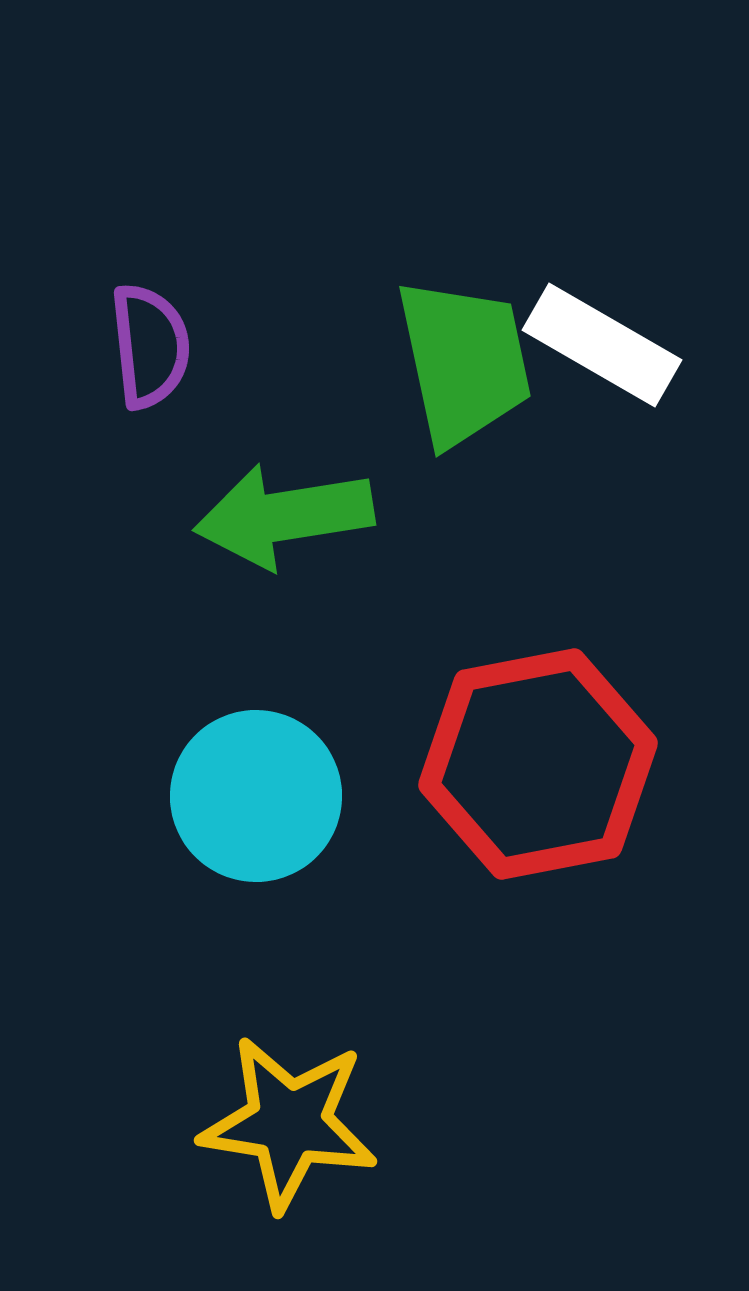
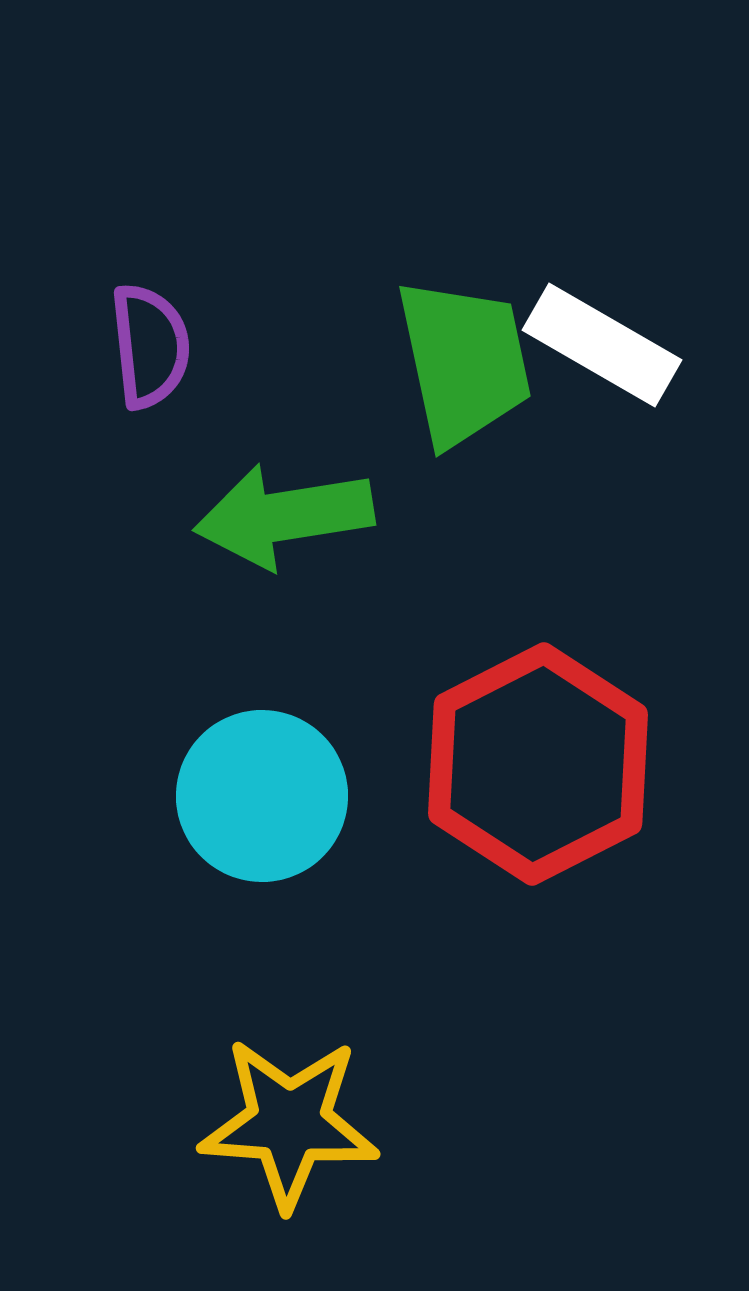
red hexagon: rotated 16 degrees counterclockwise
cyan circle: moved 6 px right
yellow star: rotated 5 degrees counterclockwise
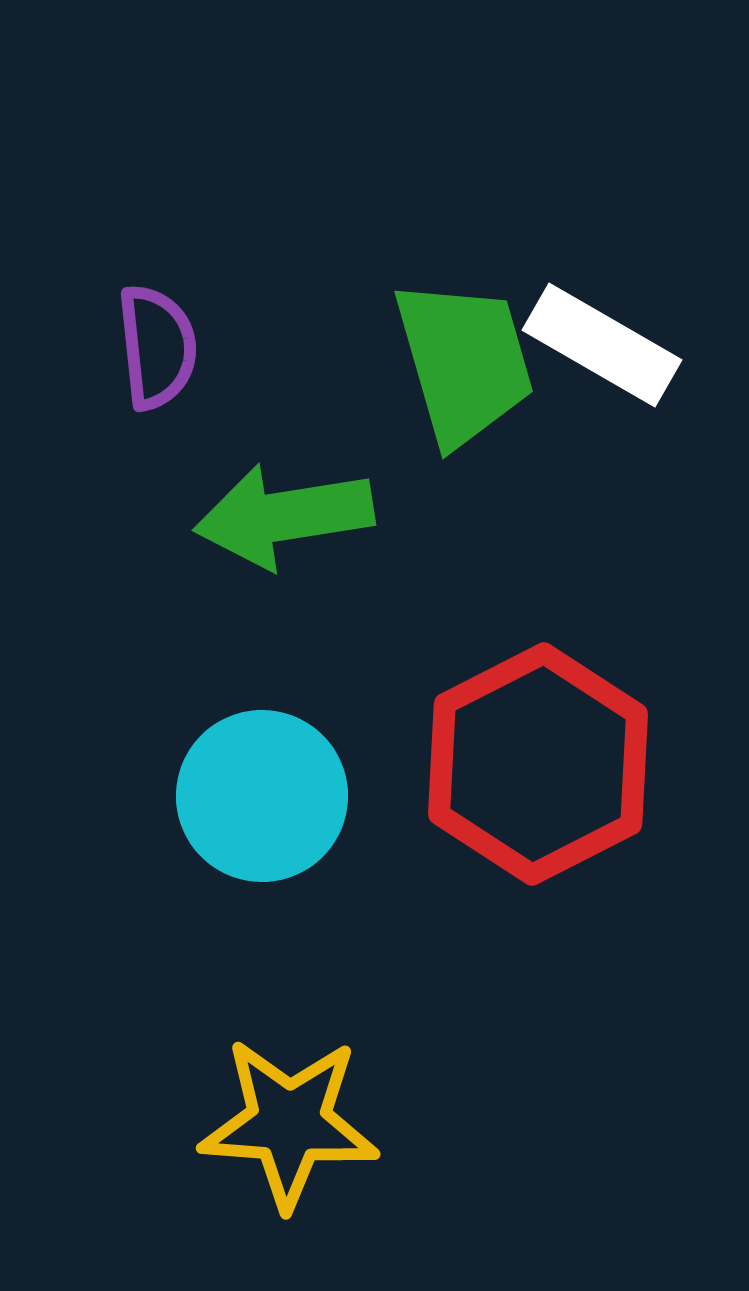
purple semicircle: moved 7 px right, 1 px down
green trapezoid: rotated 4 degrees counterclockwise
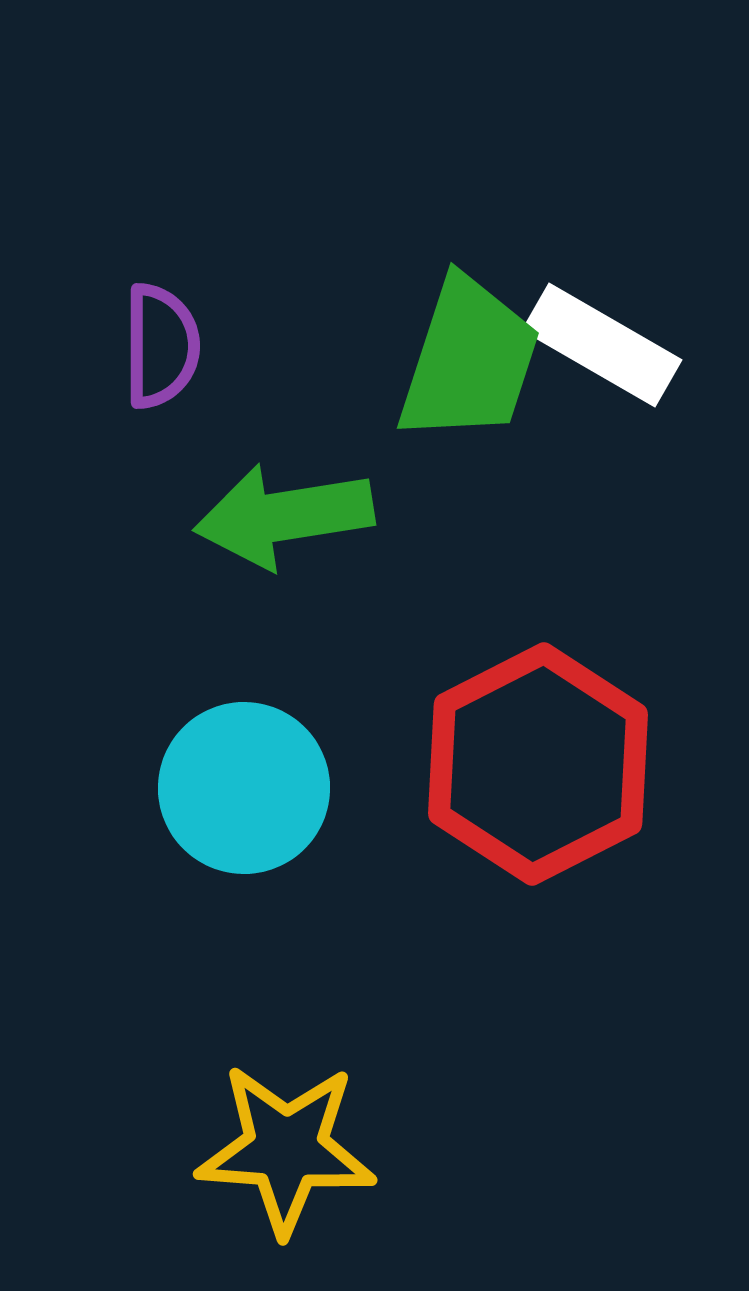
purple semicircle: moved 4 px right, 1 px up; rotated 6 degrees clockwise
green trapezoid: moved 5 px right, 2 px up; rotated 34 degrees clockwise
cyan circle: moved 18 px left, 8 px up
yellow star: moved 3 px left, 26 px down
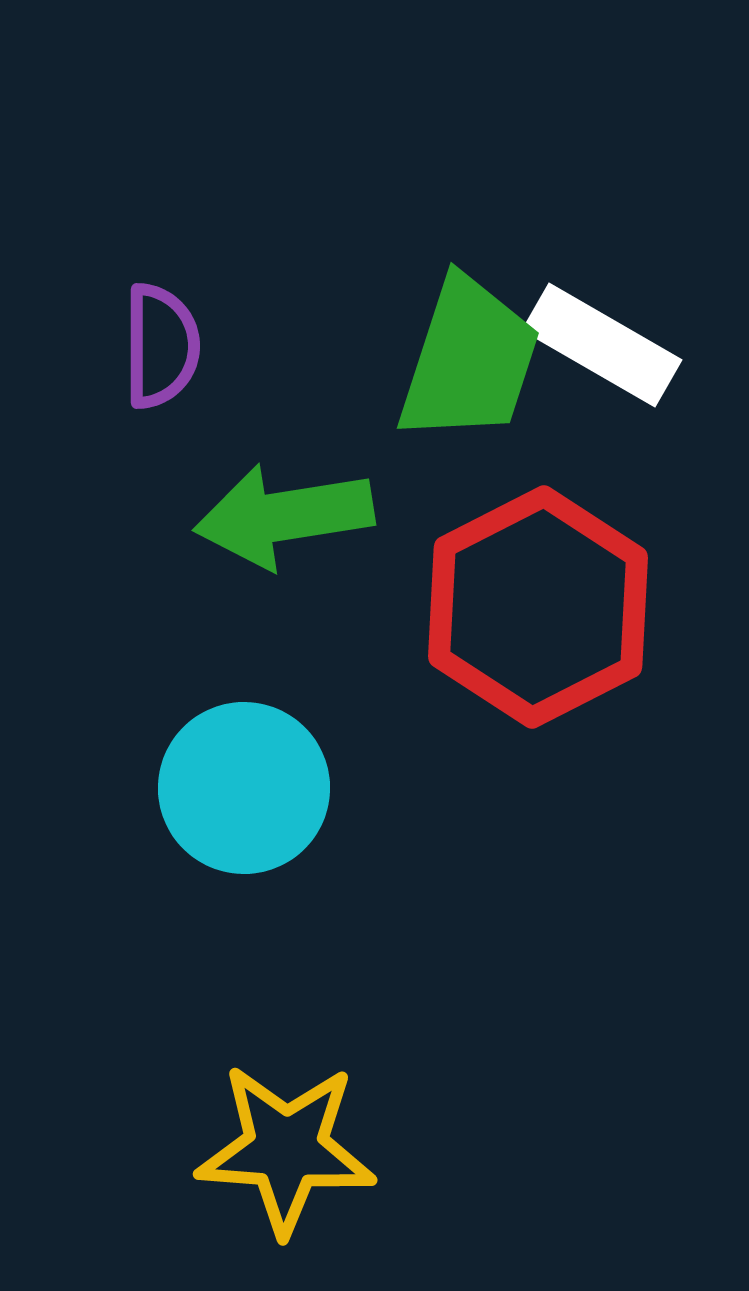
red hexagon: moved 157 px up
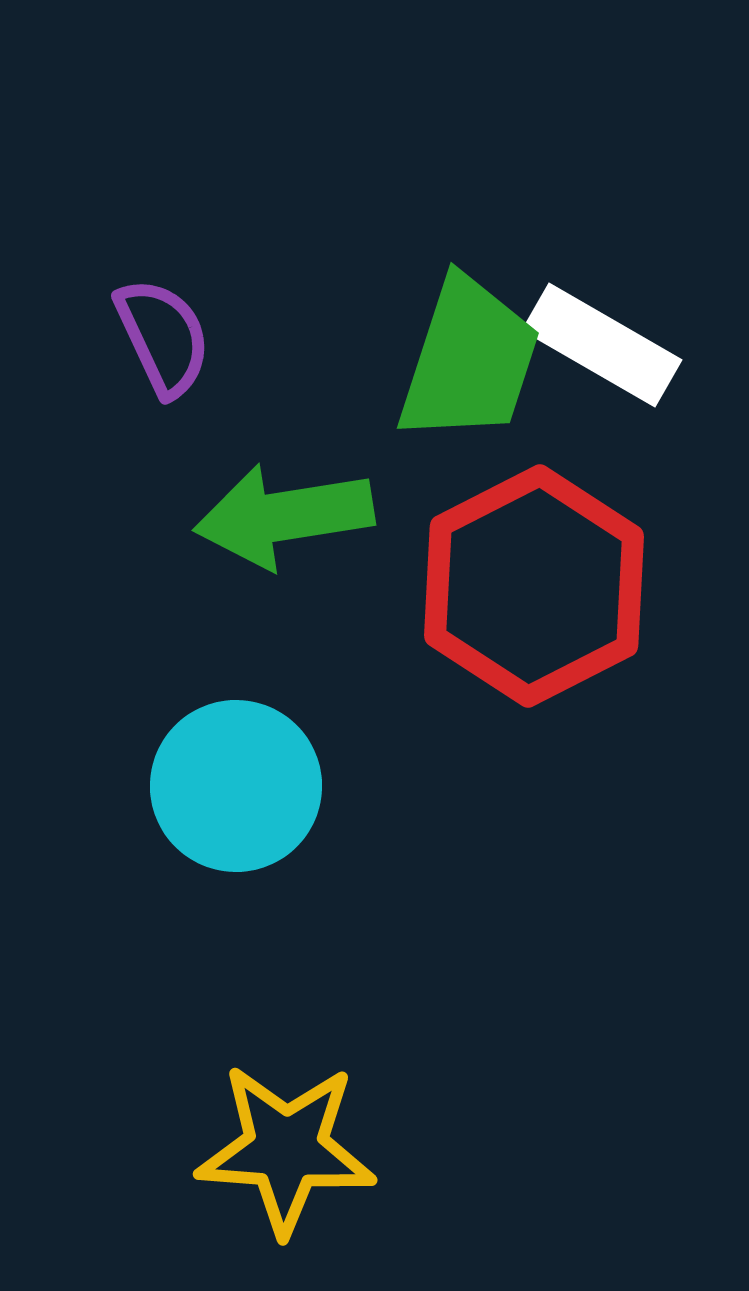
purple semicircle: moved 2 px right, 9 px up; rotated 25 degrees counterclockwise
red hexagon: moved 4 px left, 21 px up
cyan circle: moved 8 px left, 2 px up
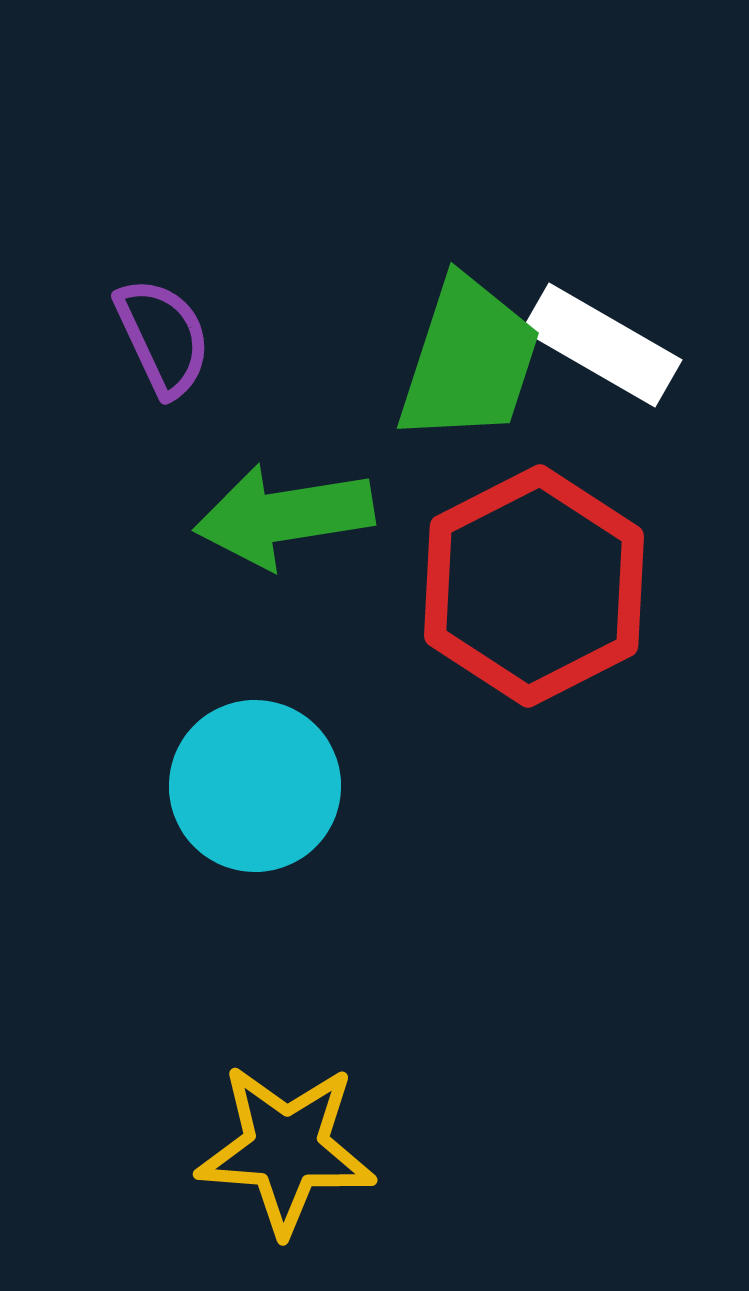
cyan circle: moved 19 px right
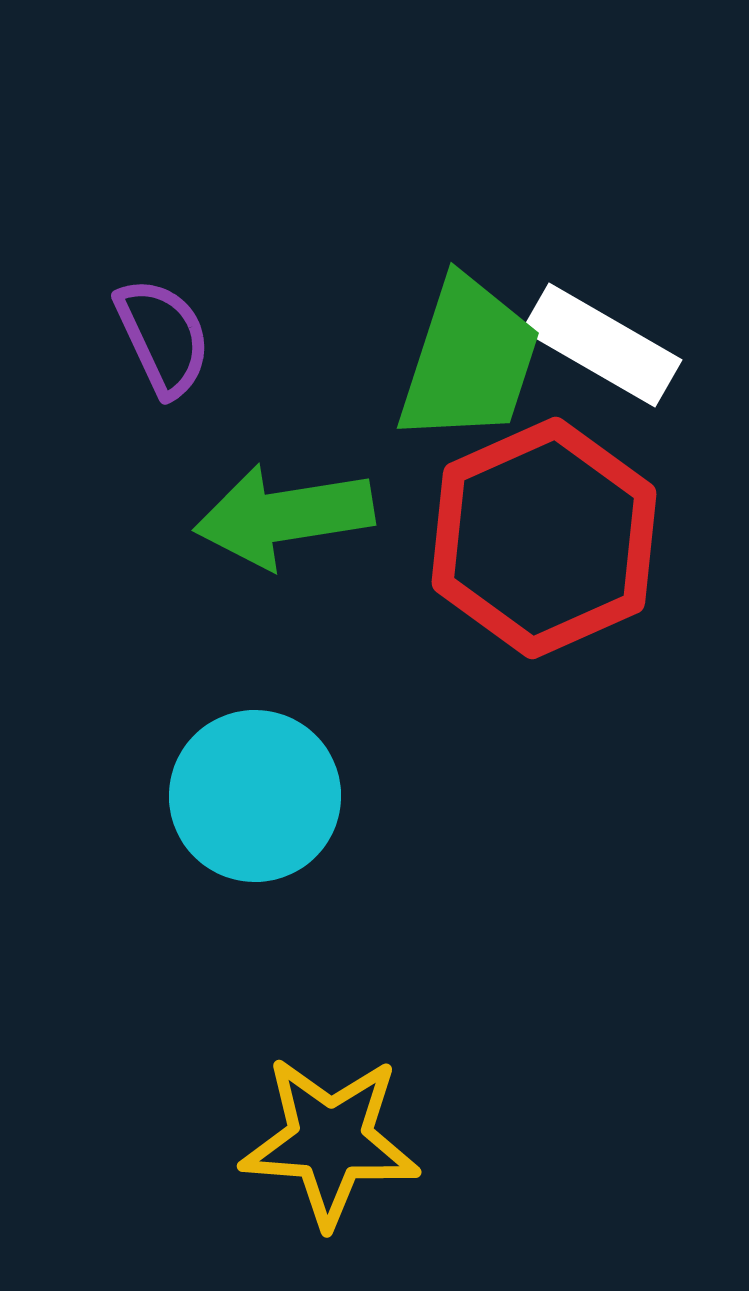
red hexagon: moved 10 px right, 48 px up; rotated 3 degrees clockwise
cyan circle: moved 10 px down
yellow star: moved 44 px right, 8 px up
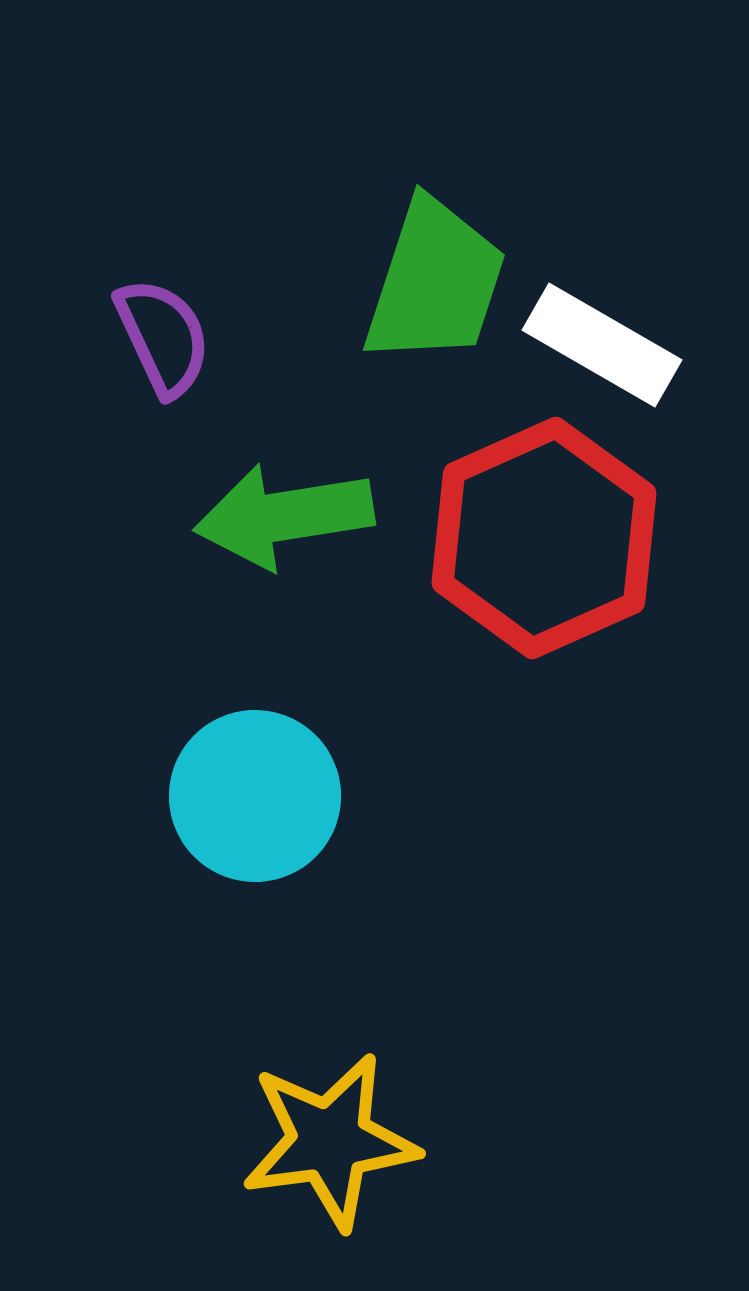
green trapezoid: moved 34 px left, 78 px up
yellow star: rotated 12 degrees counterclockwise
